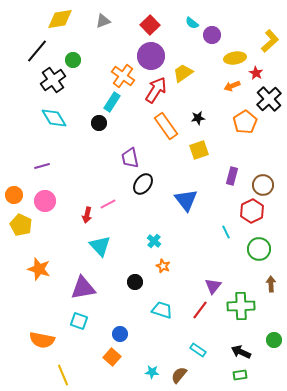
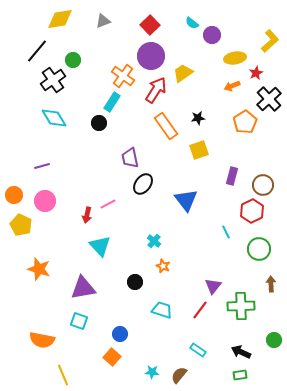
red star at (256, 73): rotated 16 degrees clockwise
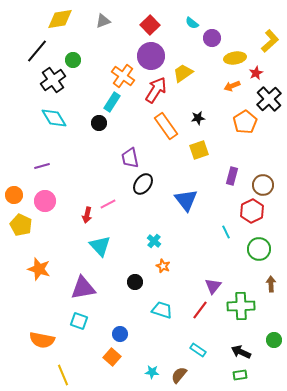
purple circle at (212, 35): moved 3 px down
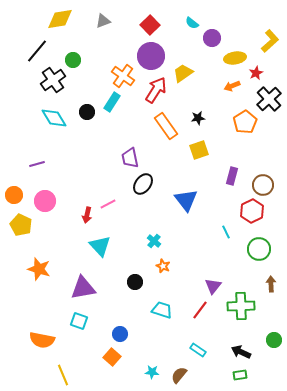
black circle at (99, 123): moved 12 px left, 11 px up
purple line at (42, 166): moved 5 px left, 2 px up
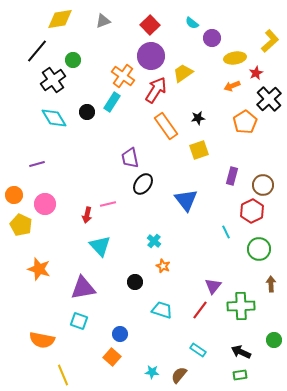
pink circle at (45, 201): moved 3 px down
pink line at (108, 204): rotated 14 degrees clockwise
